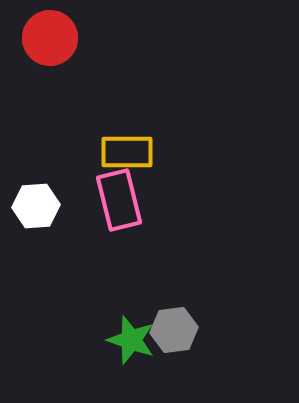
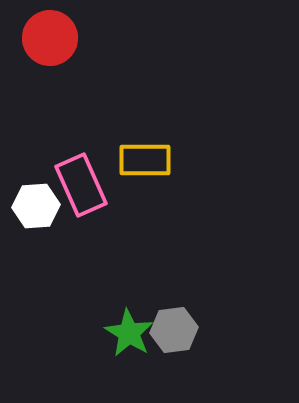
yellow rectangle: moved 18 px right, 8 px down
pink rectangle: moved 38 px left, 15 px up; rotated 10 degrees counterclockwise
green star: moved 2 px left, 7 px up; rotated 12 degrees clockwise
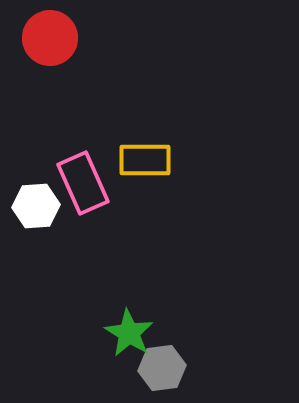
pink rectangle: moved 2 px right, 2 px up
gray hexagon: moved 12 px left, 38 px down
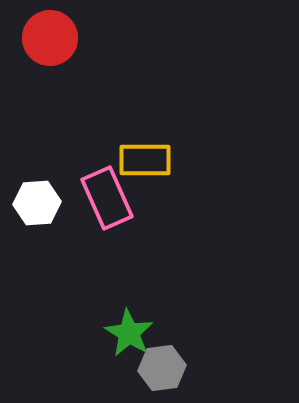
pink rectangle: moved 24 px right, 15 px down
white hexagon: moved 1 px right, 3 px up
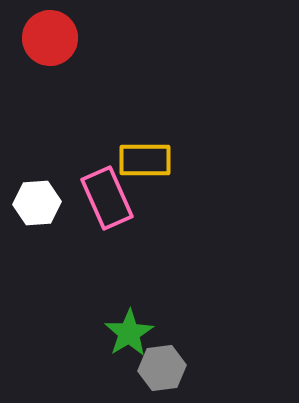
green star: rotated 9 degrees clockwise
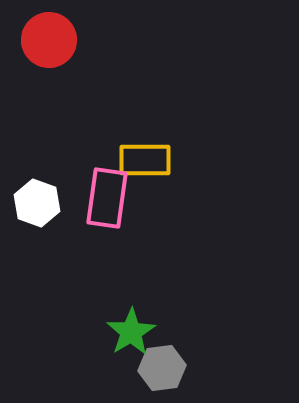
red circle: moved 1 px left, 2 px down
pink rectangle: rotated 32 degrees clockwise
white hexagon: rotated 24 degrees clockwise
green star: moved 2 px right, 1 px up
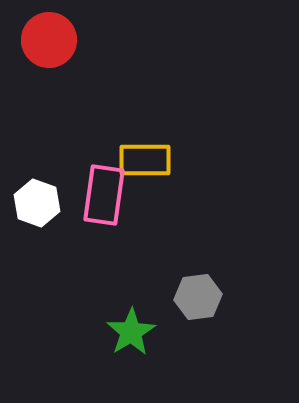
pink rectangle: moved 3 px left, 3 px up
gray hexagon: moved 36 px right, 71 px up
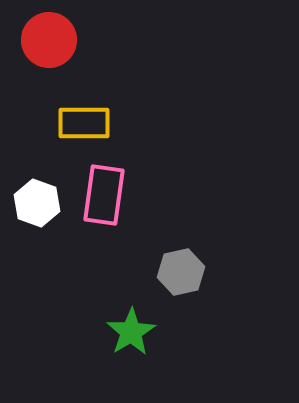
yellow rectangle: moved 61 px left, 37 px up
gray hexagon: moved 17 px left, 25 px up; rotated 6 degrees counterclockwise
